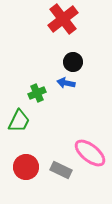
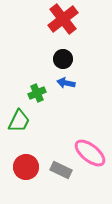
black circle: moved 10 px left, 3 px up
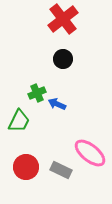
blue arrow: moved 9 px left, 21 px down; rotated 12 degrees clockwise
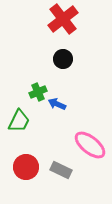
green cross: moved 1 px right, 1 px up
pink ellipse: moved 8 px up
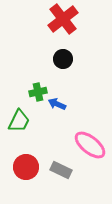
green cross: rotated 12 degrees clockwise
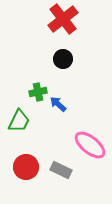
blue arrow: moved 1 px right; rotated 18 degrees clockwise
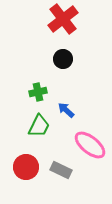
blue arrow: moved 8 px right, 6 px down
green trapezoid: moved 20 px right, 5 px down
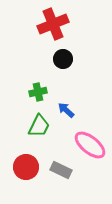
red cross: moved 10 px left, 5 px down; rotated 16 degrees clockwise
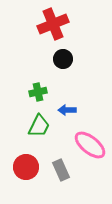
blue arrow: moved 1 px right; rotated 42 degrees counterclockwise
gray rectangle: rotated 40 degrees clockwise
